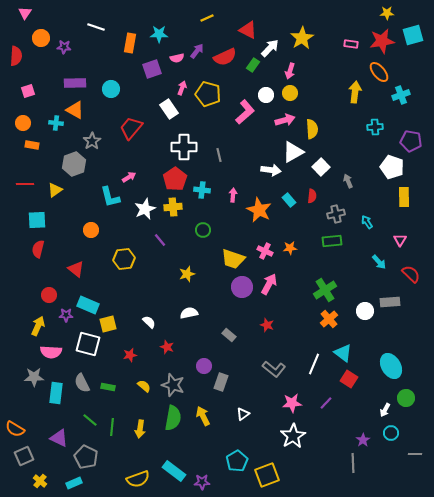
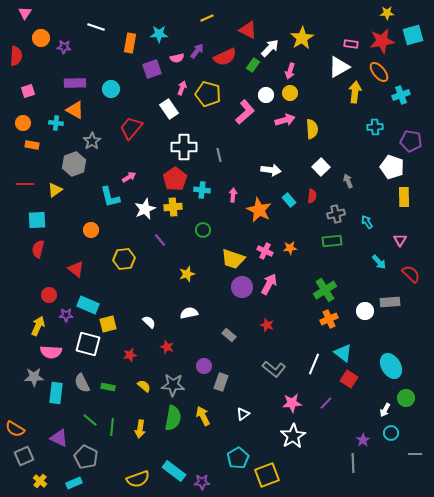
white triangle at (293, 152): moved 46 px right, 85 px up
orange cross at (329, 319): rotated 18 degrees clockwise
gray star at (173, 385): rotated 15 degrees counterclockwise
cyan pentagon at (237, 461): moved 1 px right, 3 px up
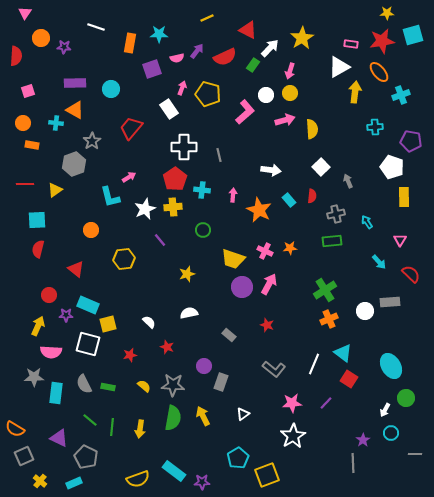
gray semicircle at (82, 383): moved 2 px right, 1 px down
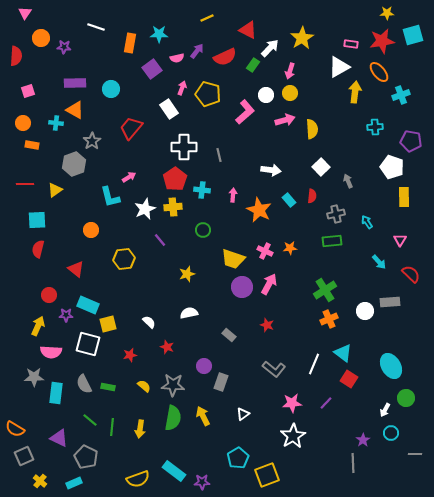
purple square at (152, 69): rotated 18 degrees counterclockwise
